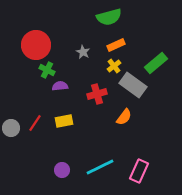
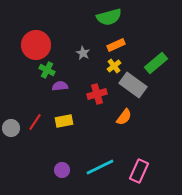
gray star: moved 1 px down
red line: moved 1 px up
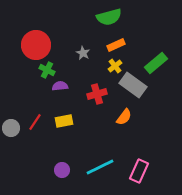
yellow cross: moved 1 px right
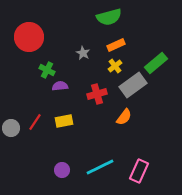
red circle: moved 7 px left, 8 px up
gray rectangle: rotated 72 degrees counterclockwise
